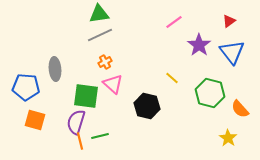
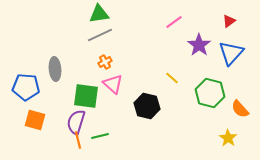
blue triangle: moved 1 px left, 1 px down; rotated 20 degrees clockwise
orange line: moved 2 px left, 1 px up
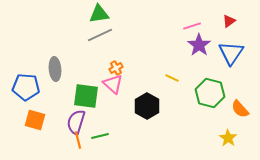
pink line: moved 18 px right, 4 px down; rotated 18 degrees clockwise
blue triangle: rotated 8 degrees counterclockwise
orange cross: moved 11 px right, 6 px down
yellow line: rotated 16 degrees counterclockwise
black hexagon: rotated 15 degrees clockwise
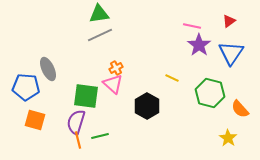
pink line: rotated 30 degrees clockwise
gray ellipse: moved 7 px left; rotated 20 degrees counterclockwise
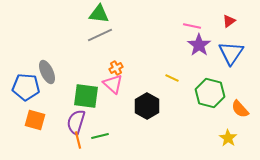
green triangle: rotated 15 degrees clockwise
gray ellipse: moved 1 px left, 3 px down
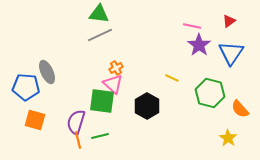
green square: moved 16 px right, 5 px down
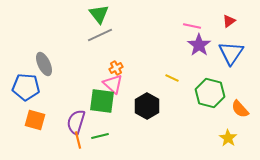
green triangle: rotated 45 degrees clockwise
gray ellipse: moved 3 px left, 8 px up
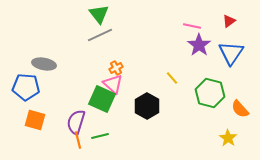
gray ellipse: rotated 55 degrees counterclockwise
yellow line: rotated 24 degrees clockwise
green square: moved 2 px up; rotated 16 degrees clockwise
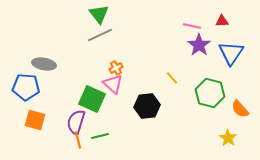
red triangle: moved 7 px left; rotated 32 degrees clockwise
green square: moved 10 px left
black hexagon: rotated 25 degrees clockwise
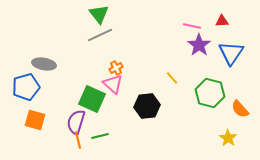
blue pentagon: rotated 20 degrees counterclockwise
